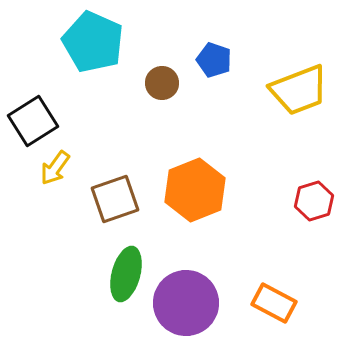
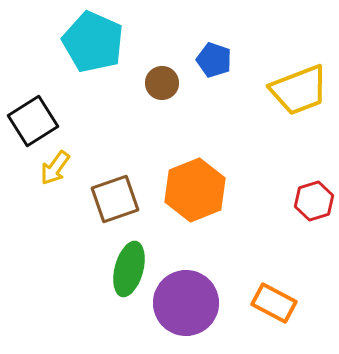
green ellipse: moved 3 px right, 5 px up
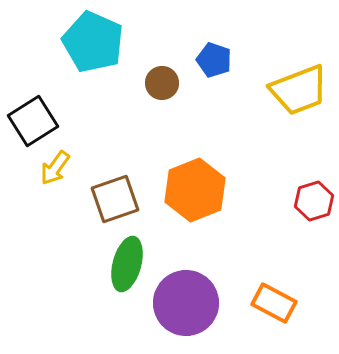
green ellipse: moved 2 px left, 5 px up
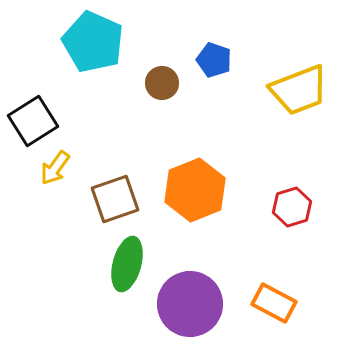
red hexagon: moved 22 px left, 6 px down
purple circle: moved 4 px right, 1 px down
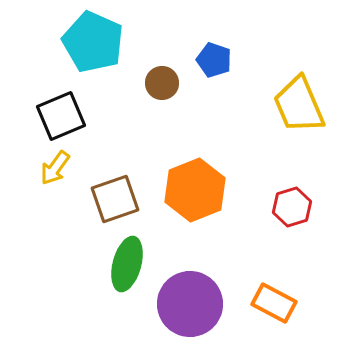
yellow trapezoid: moved 15 px down; rotated 88 degrees clockwise
black square: moved 28 px right, 5 px up; rotated 9 degrees clockwise
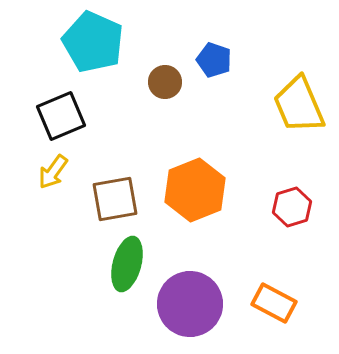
brown circle: moved 3 px right, 1 px up
yellow arrow: moved 2 px left, 4 px down
brown square: rotated 9 degrees clockwise
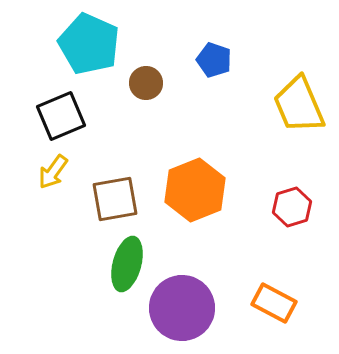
cyan pentagon: moved 4 px left, 2 px down
brown circle: moved 19 px left, 1 px down
purple circle: moved 8 px left, 4 px down
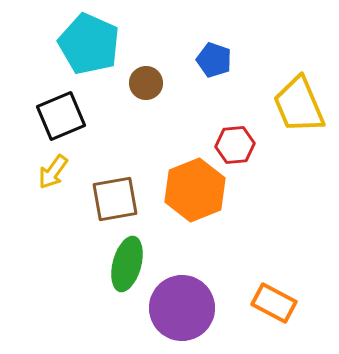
red hexagon: moved 57 px left, 62 px up; rotated 12 degrees clockwise
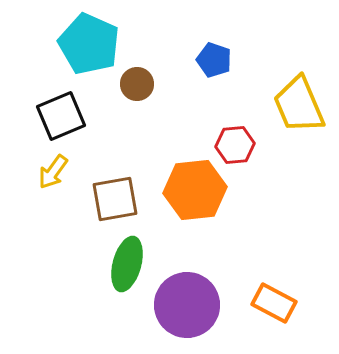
brown circle: moved 9 px left, 1 px down
orange hexagon: rotated 16 degrees clockwise
purple circle: moved 5 px right, 3 px up
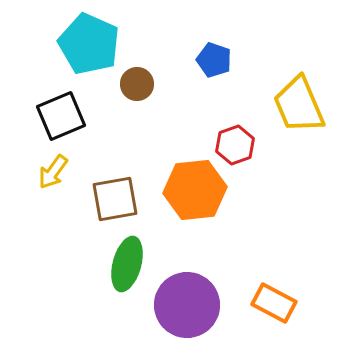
red hexagon: rotated 15 degrees counterclockwise
